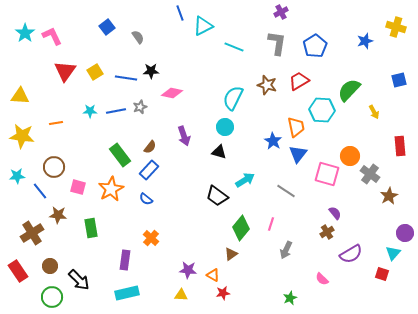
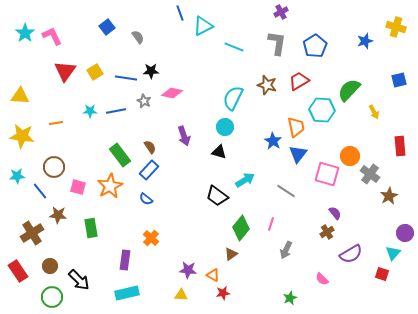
gray star at (140, 107): moved 4 px right, 6 px up; rotated 24 degrees counterclockwise
brown semicircle at (150, 147): rotated 72 degrees counterclockwise
orange star at (111, 189): moved 1 px left, 3 px up
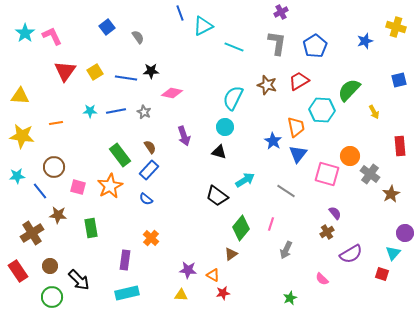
gray star at (144, 101): moved 11 px down
brown star at (389, 196): moved 2 px right, 2 px up
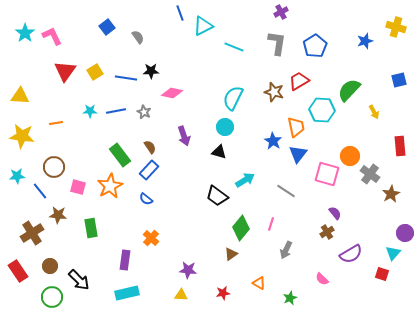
brown star at (267, 85): moved 7 px right, 7 px down
orange triangle at (213, 275): moved 46 px right, 8 px down
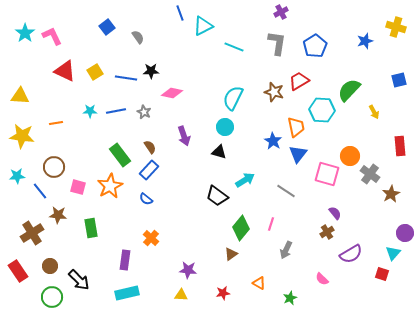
red triangle at (65, 71): rotated 40 degrees counterclockwise
